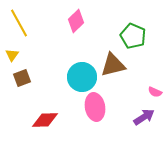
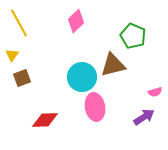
pink semicircle: rotated 40 degrees counterclockwise
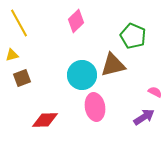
yellow triangle: rotated 40 degrees clockwise
cyan circle: moved 2 px up
pink semicircle: rotated 136 degrees counterclockwise
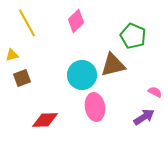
yellow line: moved 8 px right
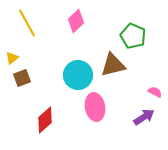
yellow triangle: moved 3 px down; rotated 24 degrees counterclockwise
cyan circle: moved 4 px left
red diamond: rotated 40 degrees counterclockwise
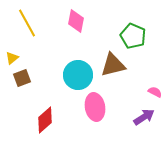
pink diamond: rotated 35 degrees counterclockwise
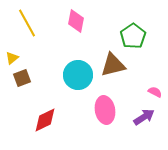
green pentagon: rotated 15 degrees clockwise
pink ellipse: moved 10 px right, 3 px down
red diamond: rotated 16 degrees clockwise
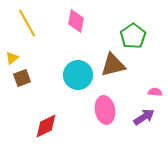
pink semicircle: rotated 24 degrees counterclockwise
red diamond: moved 1 px right, 6 px down
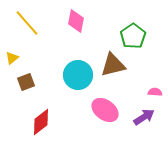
yellow line: rotated 12 degrees counterclockwise
brown square: moved 4 px right, 4 px down
pink ellipse: rotated 44 degrees counterclockwise
red diamond: moved 5 px left, 4 px up; rotated 12 degrees counterclockwise
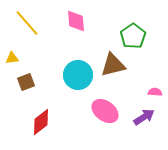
pink diamond: rotated 15 degrees counterclockwise
yellow triangle: rotated 32 degrees clockwise
pink ellipse: moved 1 px down
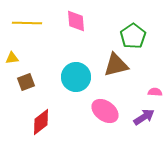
yellow line: rotated 48 degrees counterclockwise
brown triangle: moved 3 px right
cyan circle: moved 2 px left, 2 px down
